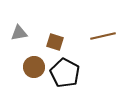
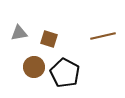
brown square: moved 6 px left, 3 px up
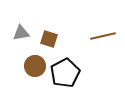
gray triangle: moved 2 px right
brown circle: moved 1 px right, 1 px up
black pentagon: rotated 16 degrees clockwise
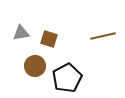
black pentagon: moved 2 px right, 5 px down
